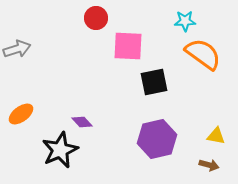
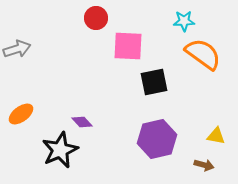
cyan star: moved 1 px left
brown arrow: moved 5 px left
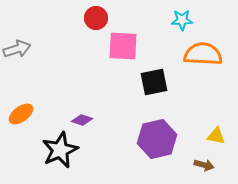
cyan star: moved 2 px left, 1 px up
pink square: moved 5 px left
orange semicircle: rotated 33 degrees counterclockwise
purple diamond: moved 2 px up; rotated 30 degrees counterclockwise
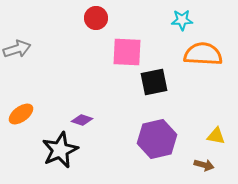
pink square: moved 4 px right, 6 px down
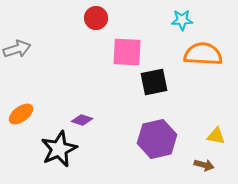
black star: moved 1 px left, 1 px up
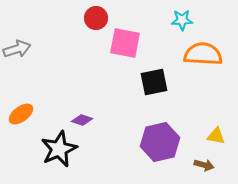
pink square: moved 2 px left, 9 px up; rotated 8 degrees clockwise
purple hexagon: moved 3 px right, 3 px down
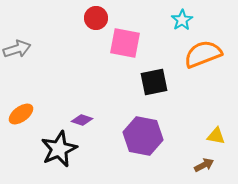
cyan star: rotated 30 degrees counterclockwise
orange semicircle: rotated 24 degrees counterclockwise
purple hexagon: moved 17 px left, 6 px up; rotated 24 degrees clockwise
brown arrow: rotated 42 degrees counterclockwise
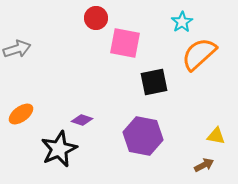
cyan star: moved 2 px down
orange semicircle: moved 4 px left; rotated 21 degrees counterclockwise
